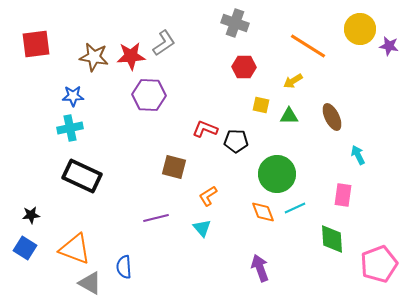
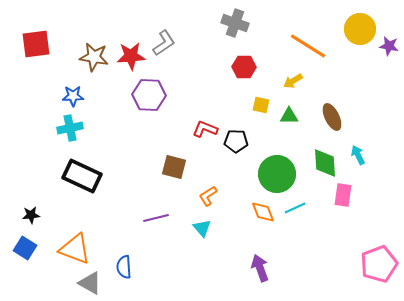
green diamond: moved 7 px left, 76 px up
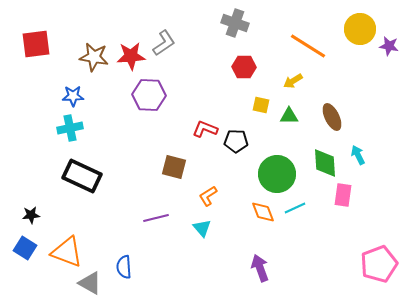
orange triangle: moved 8 px left, 3 px down
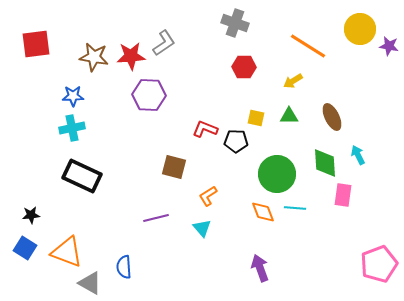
yellow square: moved 5 px left, 13 px down
cyan cross: moved 2 px right
cyan line: rotated 30 degrees clockwise
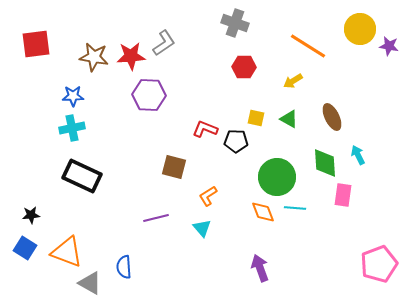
green triangle: moved 3 px down; rotated 30 degrees clockwise
green circle: moved 3 px down
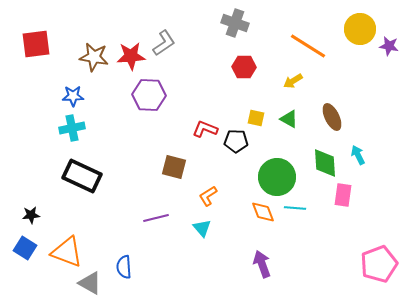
purple arrow: moved 2 px right, 4 px up
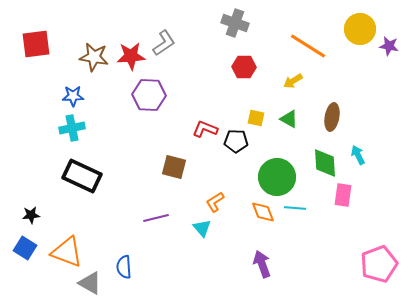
brown ellipse: rotated 36 degrees clockwise
orange L-shape: moved 7 px right, 6 px down
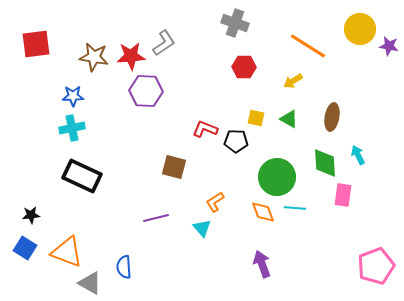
purple hexagon: moved 3 px left, 4 px up
pink pentagon: moved 3 px left, 2 px down
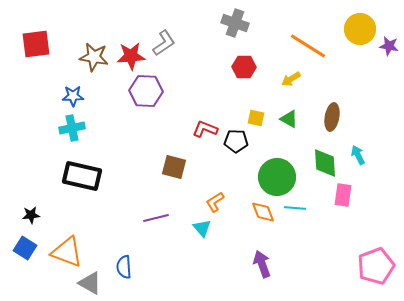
yellow arrow: moved 2 px left, 2 px up
black rectangle: rotated 12 degrees counterclockwise
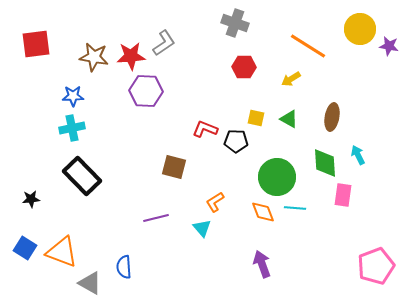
black rectangle: rotated 33 degrees clockwise
black star: moved 16 px up
orange triangle: moved 5 px left
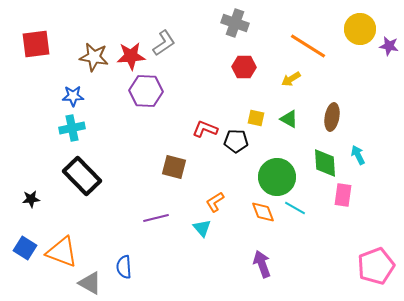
cyan line: rotated 25 degrees clockwise
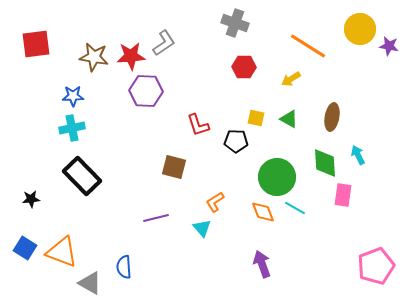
red L-shape: moved 7 px left, 4 px up; rotated 130 degrees counterclockwise
